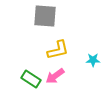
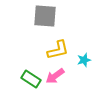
cyan star: moved 9 px left; rotated 16 degrees counterclockwise
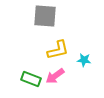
cyan star: rotated 24 degrees clockwise
green rectangle: rotated 12 degrees counterclockwise
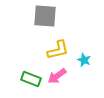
cyan star: rotated 16 degrees clockwise
pink arrow: moved 2 px right
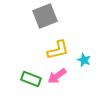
gray square: rotated 25 degrees counterclockwise
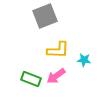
yellow L-shape: rotated 15 degrees clockwise
cyan star: rotated 16 degrees counterclockwise
pink arrow: moved 1 px left
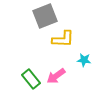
yellow L-shape: moved 5 px right, 11 px up
green rectangle: rotated 30 degrees clockwise
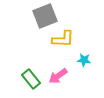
pink arrow: moved 2 px right
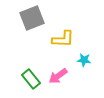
gray square: moved 13 px left, 2 px down
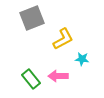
yellow L-shape: rotated 30 degrees counterclockwise
cyan star: moved 2 px left, 1 px up
pink arrow: rotated 36 degrees clockwise
